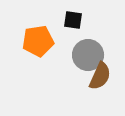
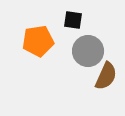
gray circle: moved 4 px up
brown semicircle: moved 6 px right
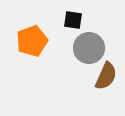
orange pentagon: moved 6 px left; rotated 12 degrees counterclockwise
gray circle: moved 1 px right, 3 px up
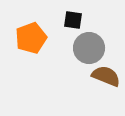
orange pentagon: moved 1 px left, 3 px up
brown semicircle: rotated 92 degrees counterclockwise
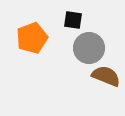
orange pentagon: moved 1 px right
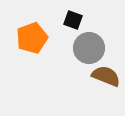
black square: rotated 12 degrees clockwise
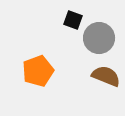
orange pentagon: moved 6 px right, 33 px down
gray circle: moved 10 px right, 10 px up
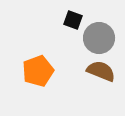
brown semicircle: moved 5 px left, 5 px up
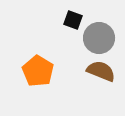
orange pentagon: rotated 20 degrees counterclockwise
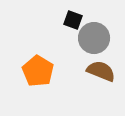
gray circle: moved 5 px left
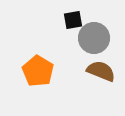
black square: rotated 30 degrees counterclockwise
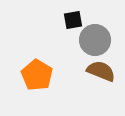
gray circle: moved 1 px right, 2 px down
orange pentagon: moved 1 px left, 4 px down
